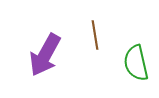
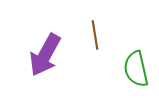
green semicircle: moved 6 px down
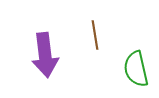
purple arrow: rotated 36 degrees counterclockwise
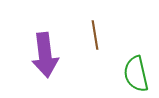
green semicircle: moved 5 px down
